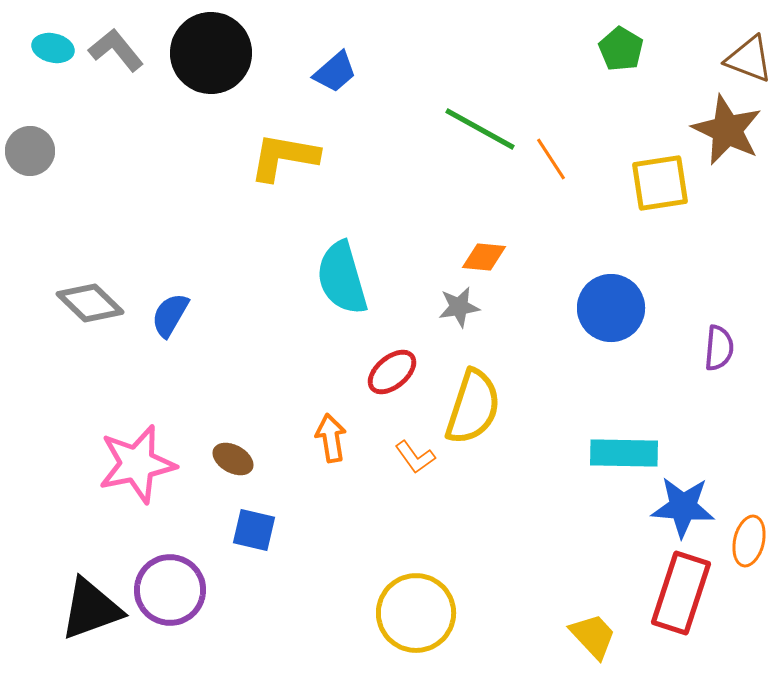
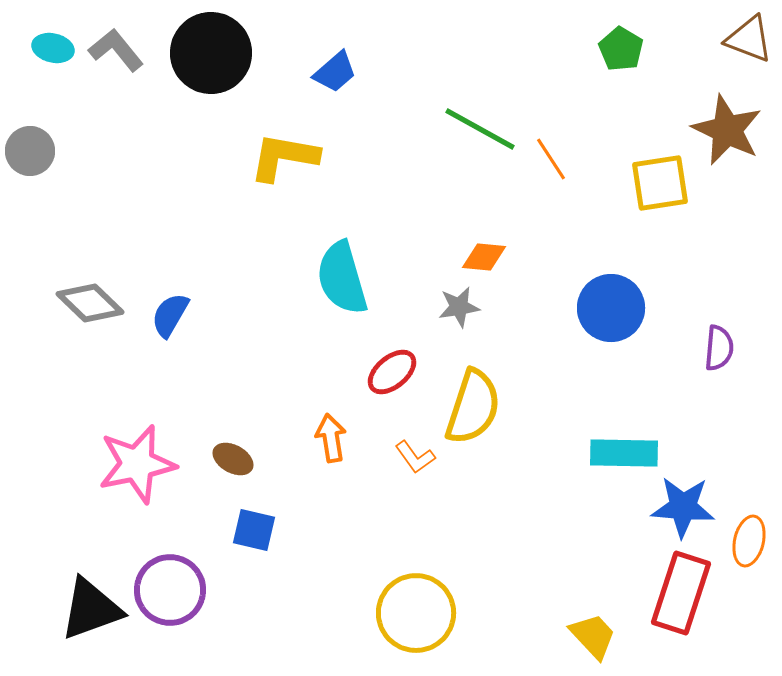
brown triangle: moved 20 px up
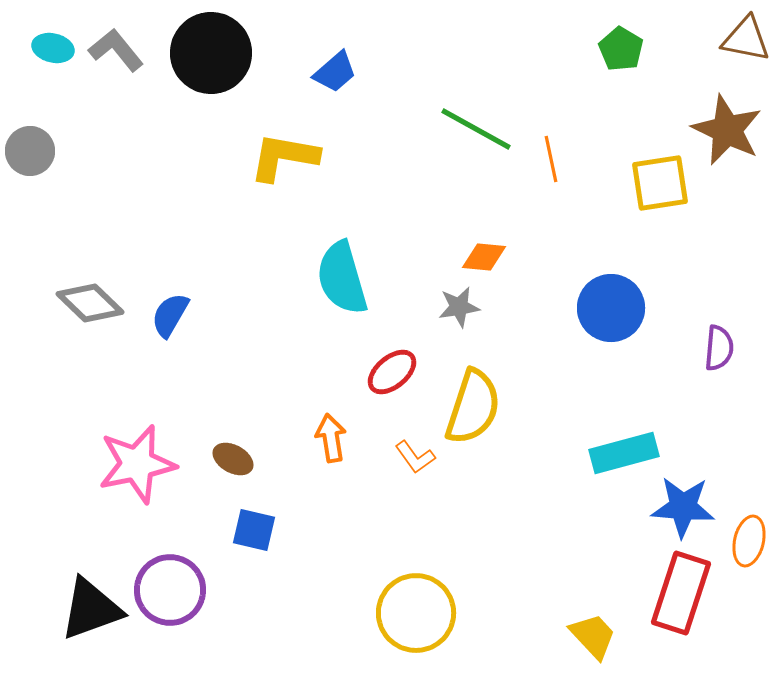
brown triangle: moved 3 px left; rotated 10 degrees counterclockwise
green line: moved 4 px left
orange line: rotated 21 degrees clockwise
cyan rectangle: rotated 16 degrees counterclockwise
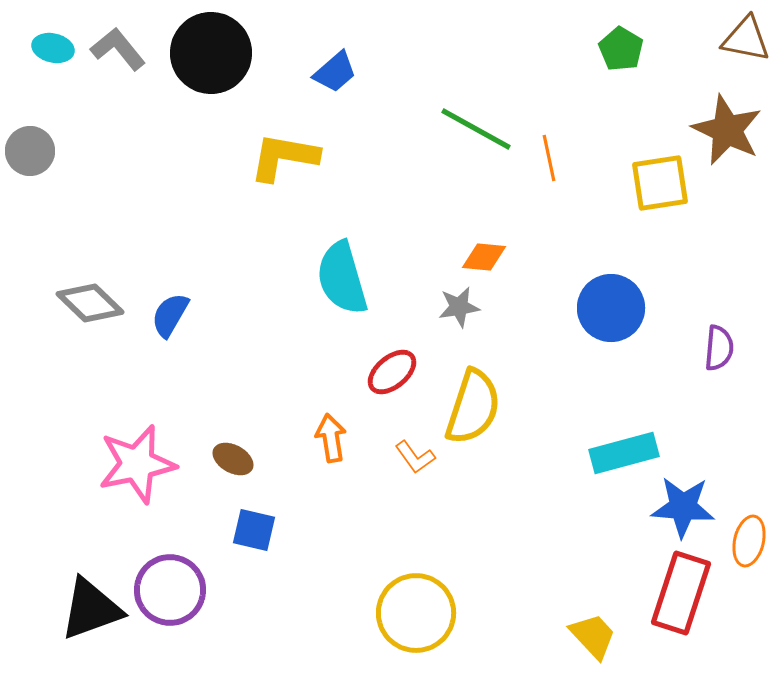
gray L-shape: moved 2 px right, 1 px up
orange line: moved 2 px left, 1 px up
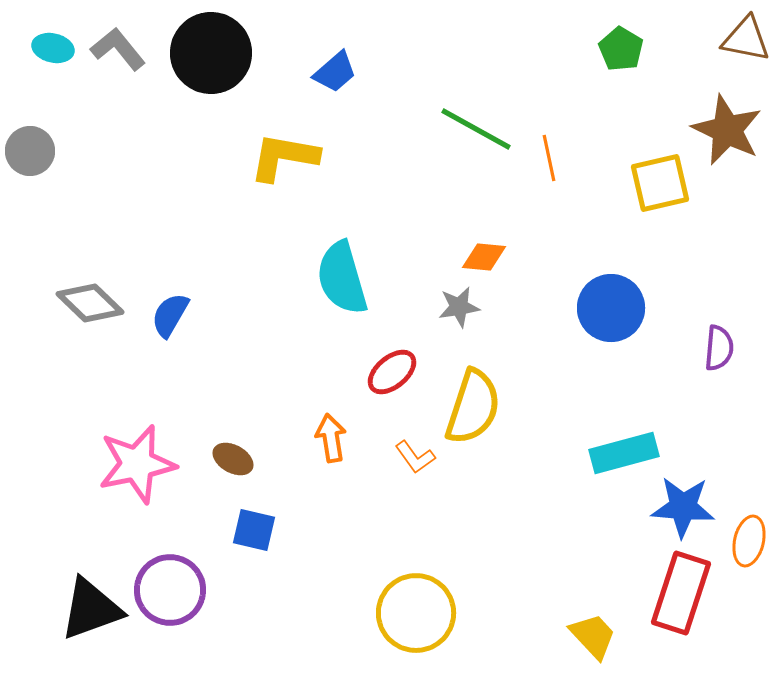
yellow square: rotated 4 degrees counterclockwise
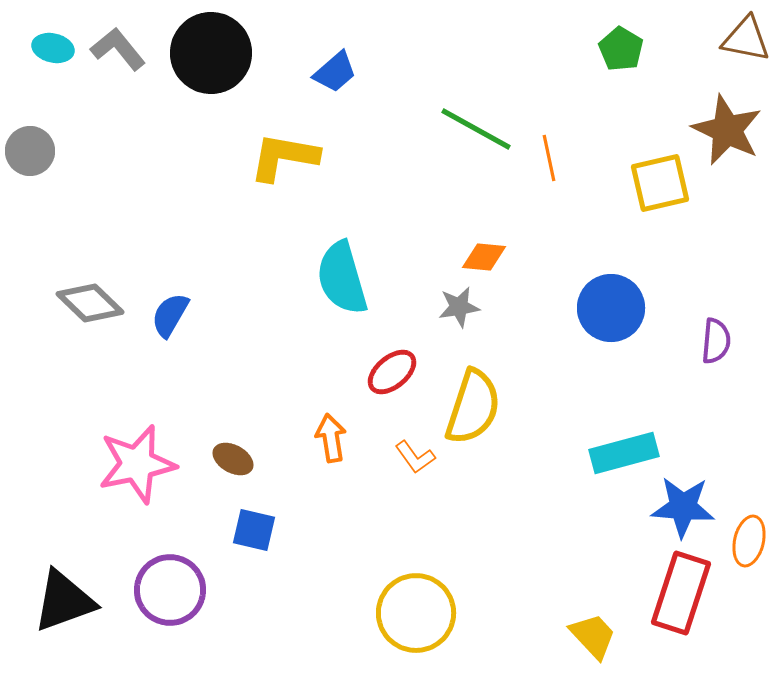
purple semicircle: moved 3 px left, 7 px up
black triangle: moved 27 px left, 8 px up
